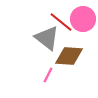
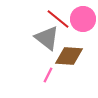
red line: moved 3 px left, 3 px up
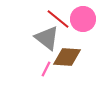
brown diamond: moved 2 px left, 1 px down
pink line: moved 2 px left, 6 px up
